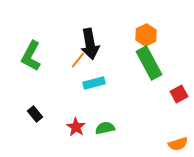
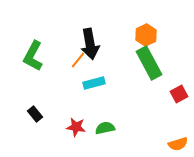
green L-shape: moved 2 px right
red star: rotated 24 degrees counterclockwise
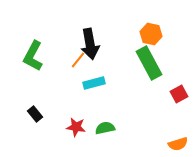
orange hexagon: moved 5 px right, 1 px up; rotated 20 degrees counterclockwise
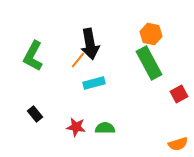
green semicircle: rotated 12 degrees clockwise
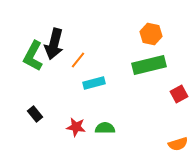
black arrow: moved 36 px left; rotated 24 degrees clockwise
green rectangle: moved 2 px down; rotated 76 degrees counterclockwise
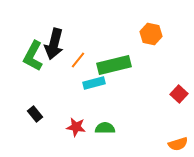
green rectangle: moved 35 px left
red square: rotated 18 degrees counterclockwise
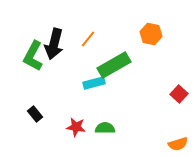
orange line: moved 10 px right, 21 px up
green rectangle: rotated 16 degrees counterclockwise
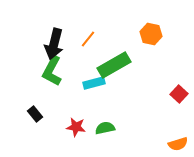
green L-shape: moved 19 px right, 15 px down
green semicircle: rotated 12 degrees counterclockwise
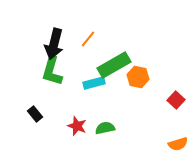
orange hexagon: moved 13 px left, 43 px down
green L-shape: rotated 12 degrees counterclockwise
red square: moved 3 px left, 6 px down
red star: moved 1 px right, 1 px up; rotated 12 degrees clockwise
